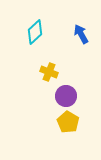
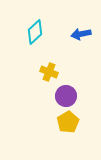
blue arrow: rotated 72 degrees counterclockwise
yellow pentagon: rotated 10 degrees clockwise
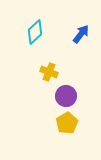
blue arrow: rotated 138 degrees clockwise
yellow pentagon: moved 1 px left, 1 px down
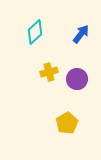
yellow cross: rotated 36 degrees counterclockwise
purple circle: moved 11 px right, 17 px up
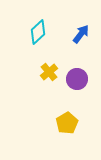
cyan diamond: moved 3 px right
yellow cross: rotated 24 degrees counterclockwise
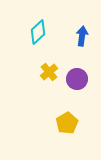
blue arrow: moved 1 px right, 2 px down; rotated 30 degrees counterclockwise
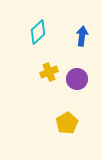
yellow cross: rotated 18 degrees clockwise
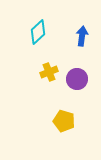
yellow pentagon: moved 3 px left, 2 px up; rotated 25 degrees counterclockwise
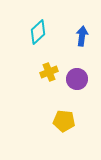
yellow pentagon: rotated 10 degrees counterclockwise
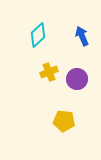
cyan diamond: moved 3 px down
blue arrow: rotated 30 degrees counterclockwise
